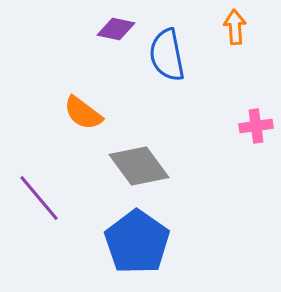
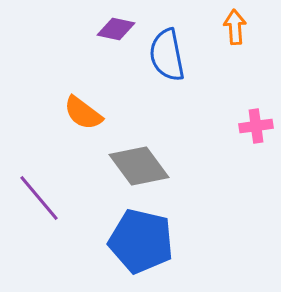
blue pentagon: moved 4 px right, 1 px up; rotated 22 degrees counterclockwise
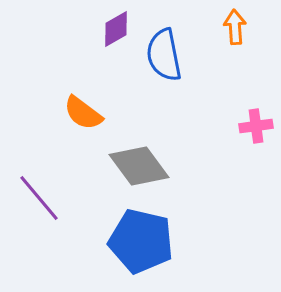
purple diamond: rotated 42 degrees counterclockwise
blue semicircle: moved 3 px left
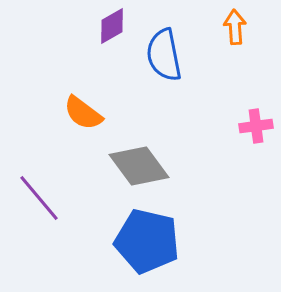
purple diamond: moved 4 px left, 3 px up
blue pentagon: moved 6 px right
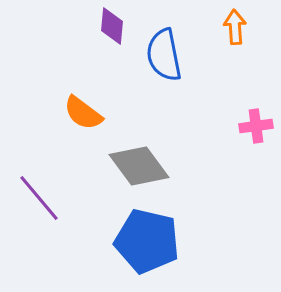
purple diamond: rotated 54 degrees counterclockwise
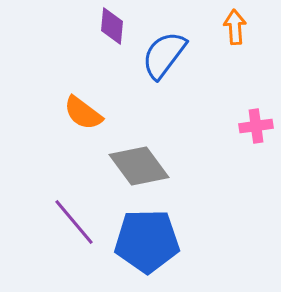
blue semicircle: rotated 48 degrees clockwise
purple line: moved 35 px right, 24 px down
blue pentagon: rotated 14 degrees counterclockwise
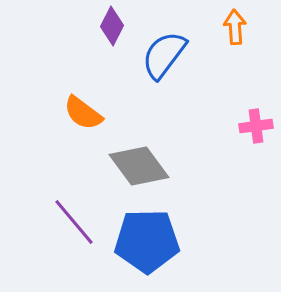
purple diamond: rotated 21 degrees clockwise
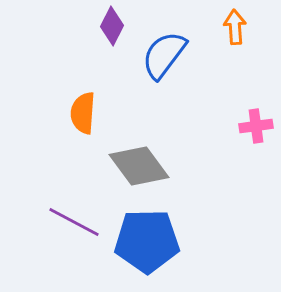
orange semicircle: rotated 57 degrees clockwise
purple line: rotated 22 degrees counterclockwise
